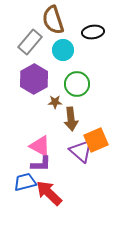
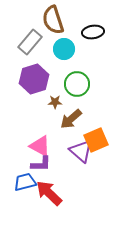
cyan circle: moved 1 px right, 1 px up
purple hexagon: rotated 12 degrees clockwise
brown arrow: rotated 55 degrees clockwise
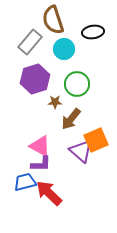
purple hexagon: moved 1 px right
brown arrow: rotated 10 degrees counterclockwise
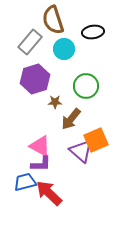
green circle: moved 9 px right, 2 px down
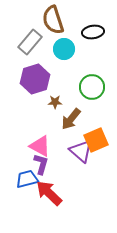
green circle: moved 6 px right, 1 px down
purple L-shape: rotated 75 degrees counterclockwise
blue trapezoid: moved 2 px right, 3 px up
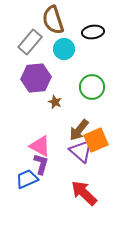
purple hexagon: moved 1 px right, 1 px up; rotated 12 degrees clockwise
brown star: rotated 24 degrees clockwise
brown arrow: moved 8 px right, 11 px down
blue trapezoid: rotated 10 degrees counterclockwise
red arrow: moved 35 px right
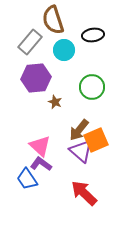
black ellipse: moved 3 px down
cyan circle: moved 1 px down
pink triangle: rotated 15 degrees clockwise
purple L-shape: rotated 70 degrees counterclockwise
blue trapezoid: rotated 100 degrees counterclockwise
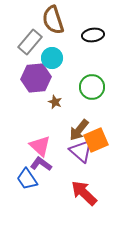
cyan circle: moved 12 px left, 8 px down
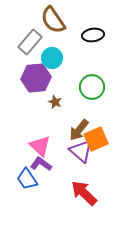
brown semicircle: rotated 16 degrees counterclockwise
orange square: moved 1 px up
